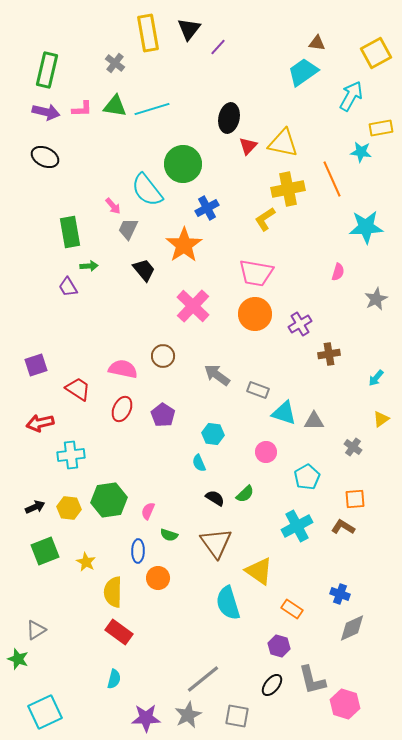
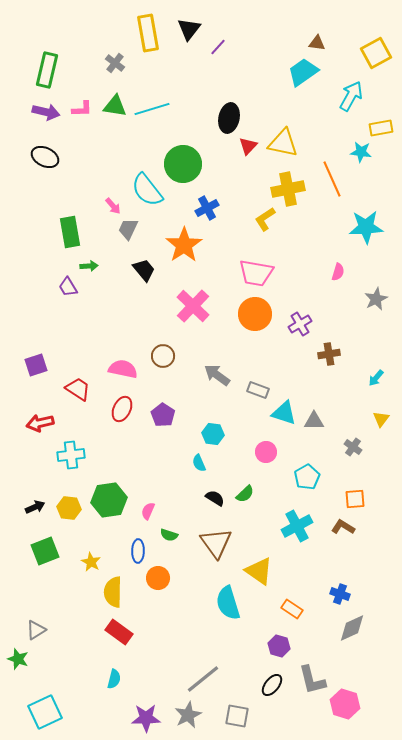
yellow triangle at (381, 419): rotated 18 degrees counterclockwise
yellow star at (86, 562): moved 5 px right
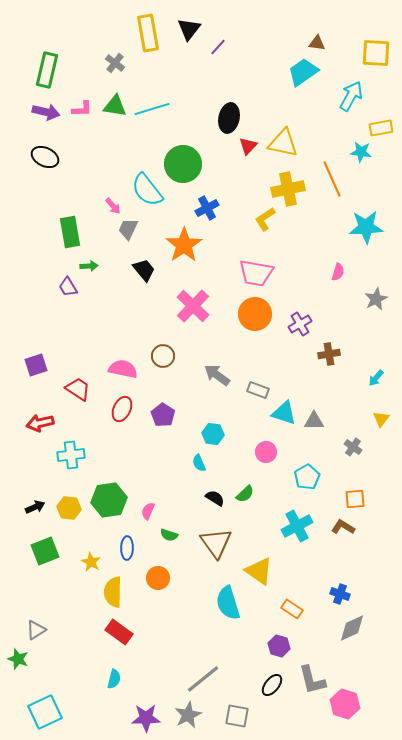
yellow square at (376, 53): rotated 32 degrees clockwise
blue ellipse at (138, 551): moved 11 px left, 3 px up
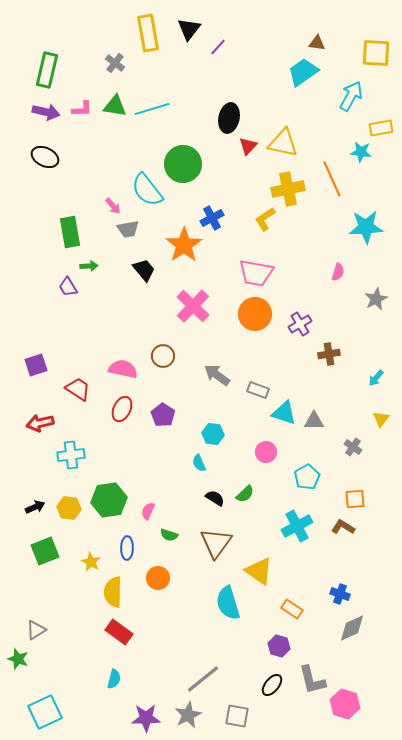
blue cross at (207, 208): moved 5 px right, 10 px down
gray trapezoid at (128, 229): rotated 125 degrees counterclockwise
brown triangle at (216, 543): rotated 12 degrees clockwise
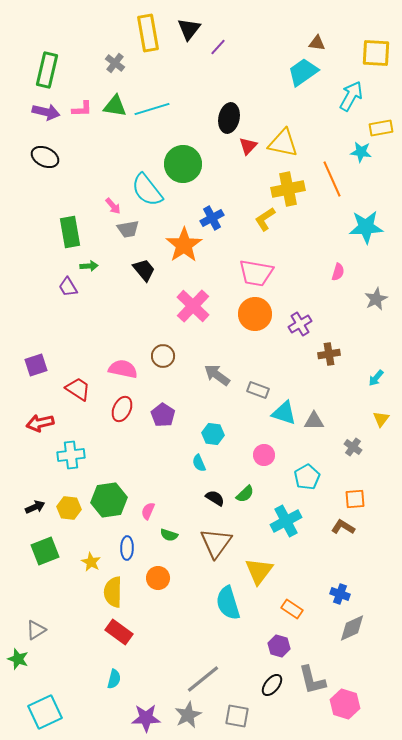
pink circle at (266, 452): moved 2 px left, 3 px down
cyan cross at (297, 526): moved 11 px left, 5 px up
yellow triangle at (259, 571): rotated 32 degrees clockwise
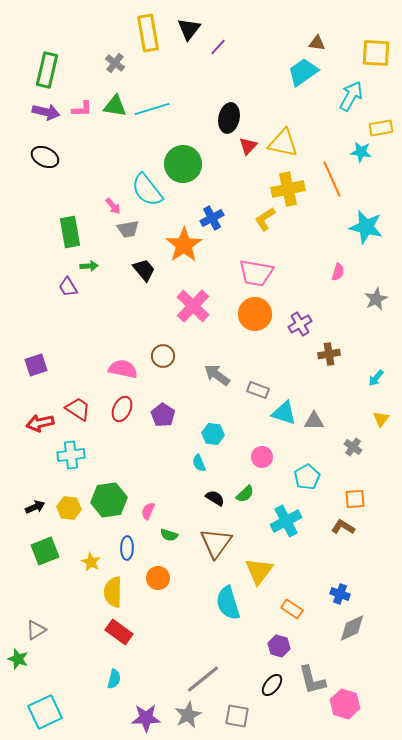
cyan star at (366, 227): rotated 16 degrees clockwise
red trapezoid at (78, 389): moved 20 px down
pink circle at (264, 455): moved 2 px left, 2 px down
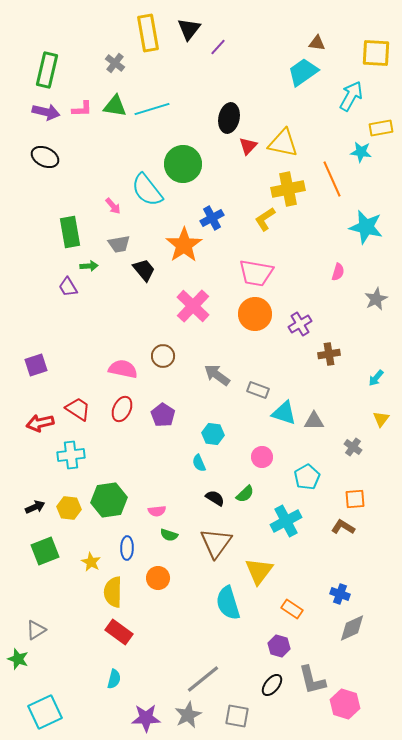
gray trapezoid at (128, 229): moved 9 px left, 15 px down
pink semicircle at (148, 511): moved 9 px right; rotated 120 degrees counterclockwise
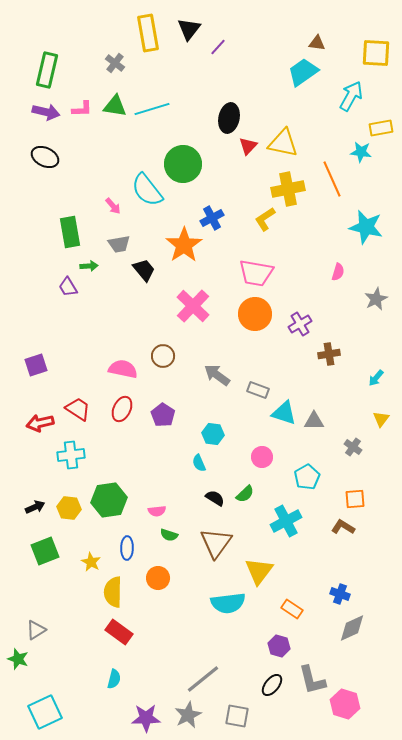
cyan semicircle at (228, 603): rotated 80 degrees counterclockwise
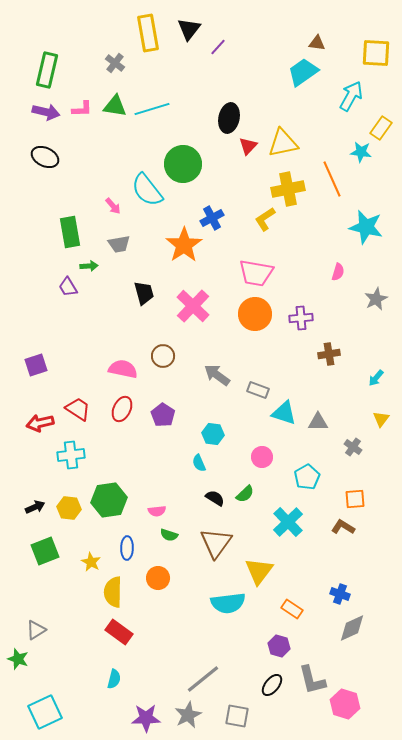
yellow rectangle at (381, 128): rotated 45 degrees counterclockwise
yellow triangle at (283, 143): rotated 24 degrees counterclockwise
black trapezoid at (144, 270): moved 23 px down; rotated 25 degrees clockwise
purple cross at (300, 324): moved 1 px right, 6 px up; rotated 25 degrees clockwise
gray triangle at (314, 421): moved 4 px right, 1 px down
cyan cross at (286, 521): moved 2 px right, 1 px down; rotated 16 degrees counterclockwise
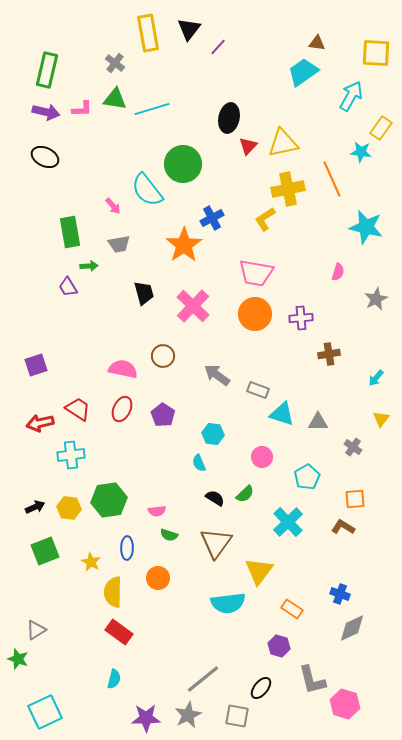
green triangle at (115, 106): moved 7 px up
cyan triangle at (284, 413): moved 2 px left, 1 px down
black ellipse at (272, 685): moved 11 px left, 3 px down
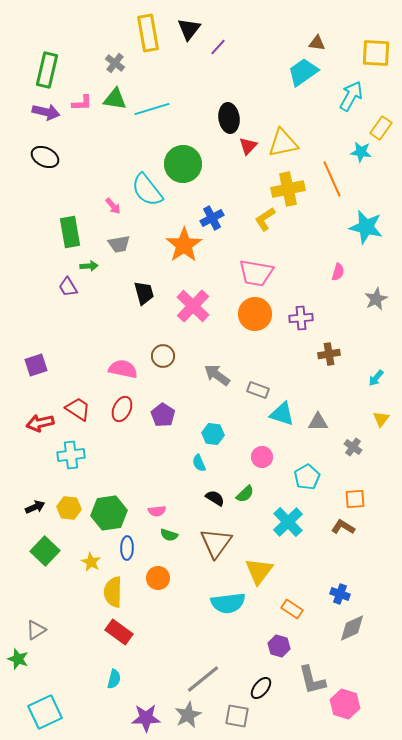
pink L-shape at (82, 109): moved 6 px up
black ellipse at (229, 118): rotated 20 degrees counterclockwise
green hexagon at (109, 500): moved 13 px down
green square at (45, 551): rotated 24 degrees counterclockwise
